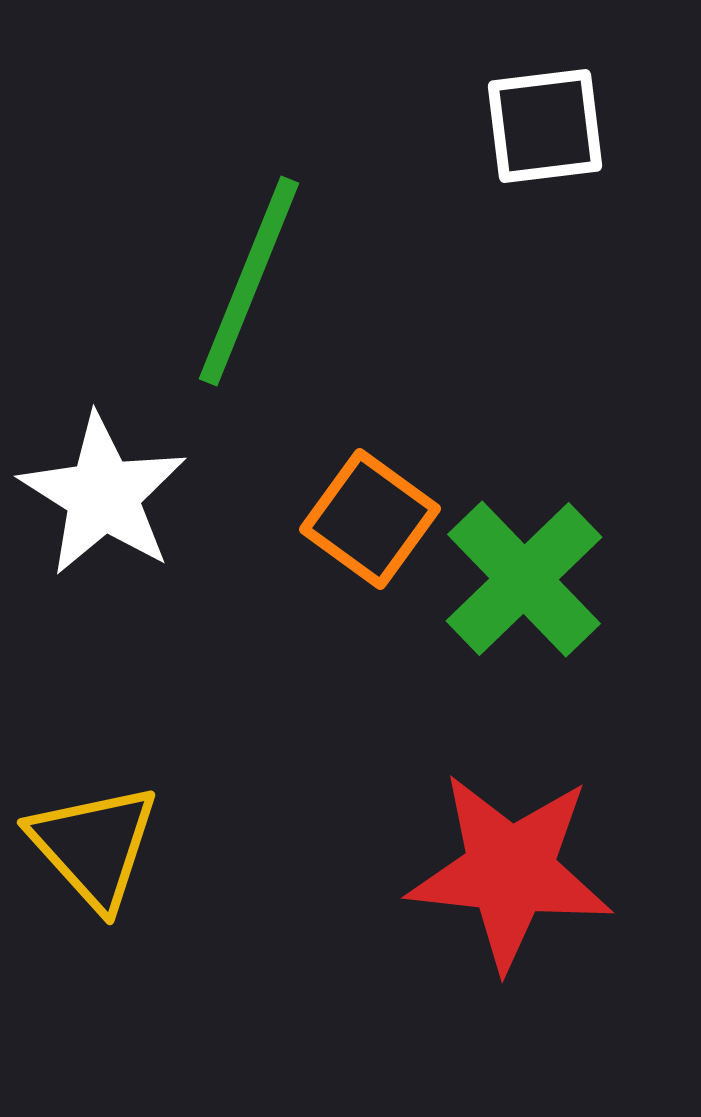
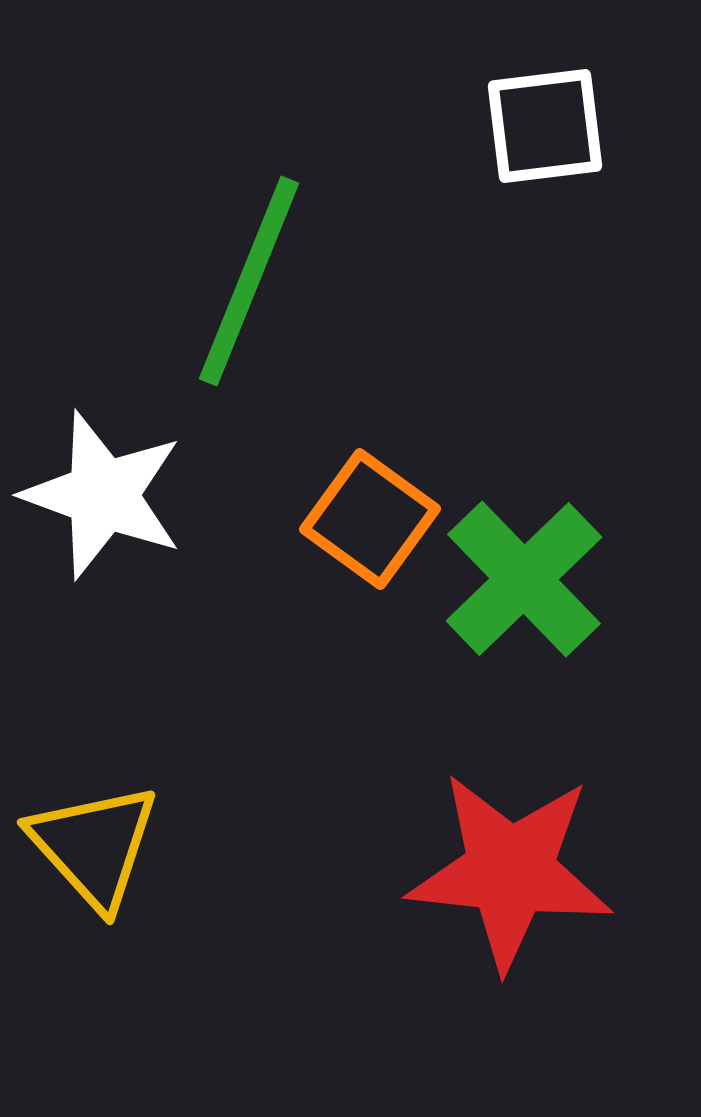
white star: rotated 12 degrees counterclockwise
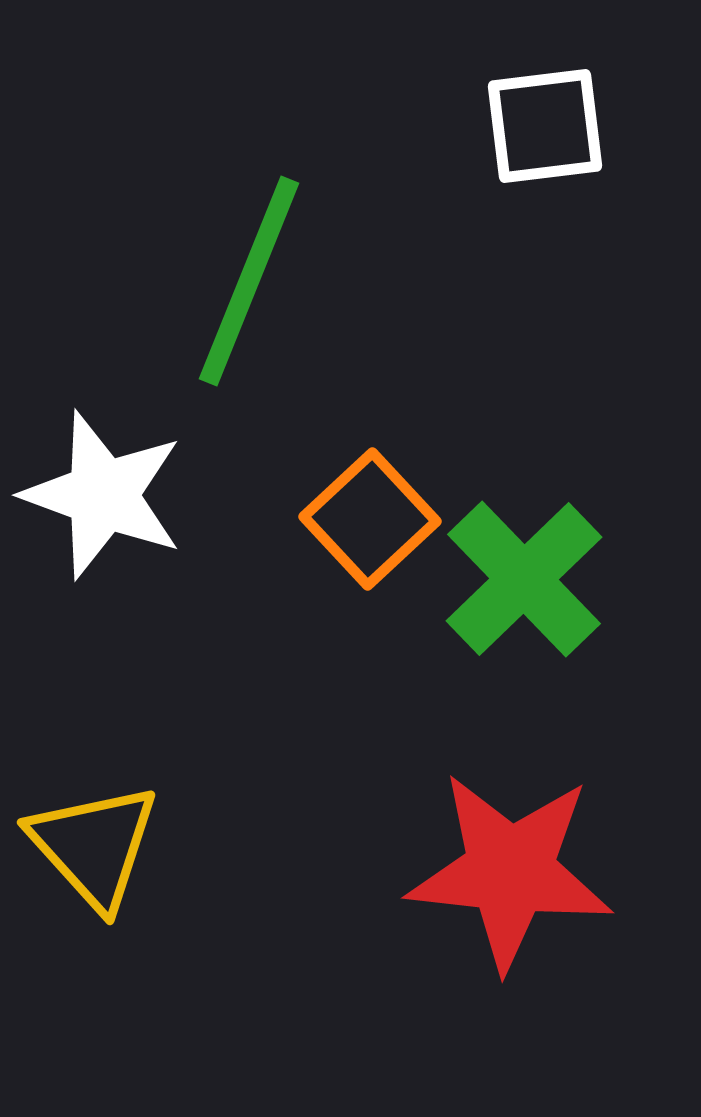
orange square: rotated 11 degrees clockwise
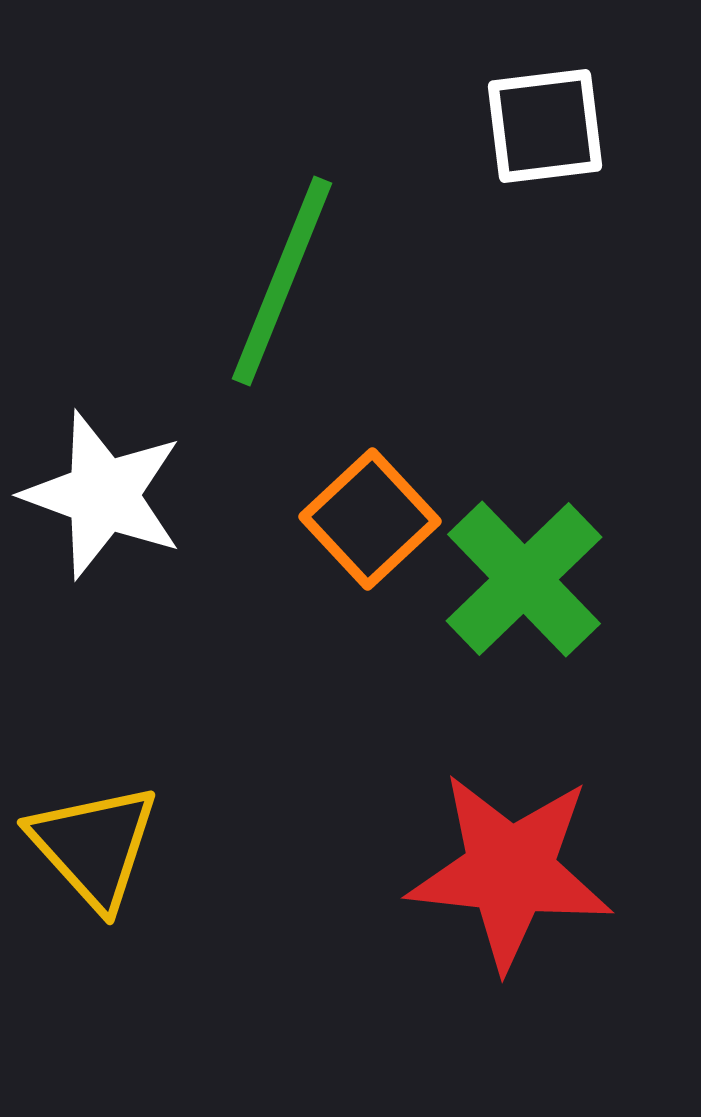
green line: moved 33 px right
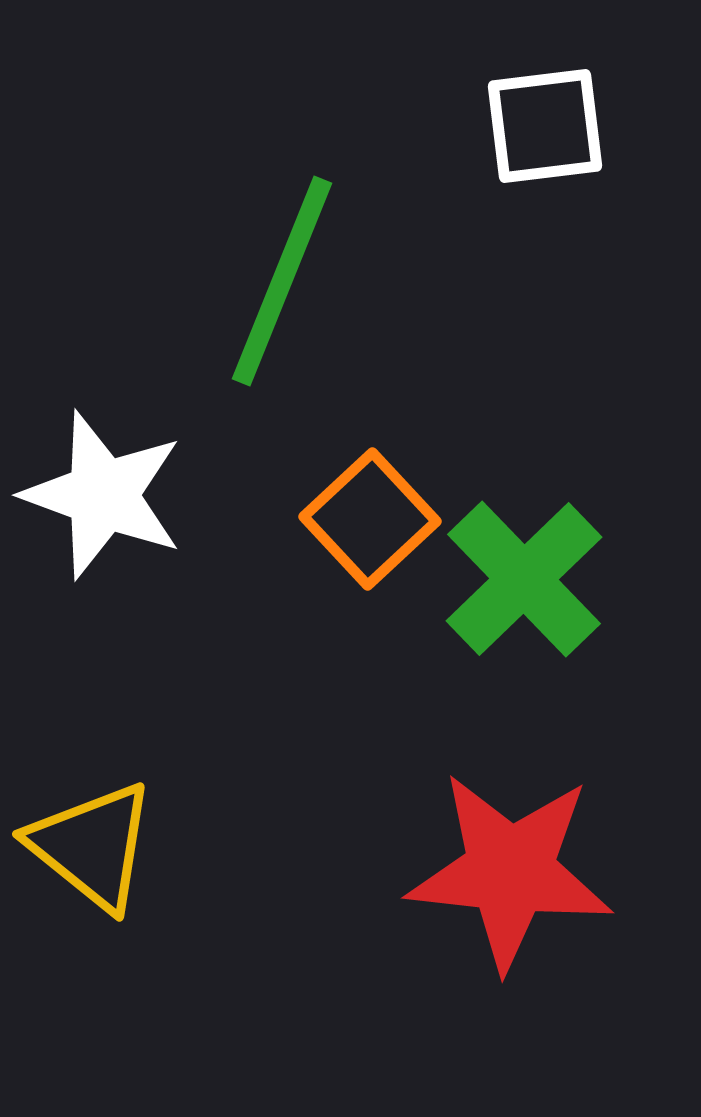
yellow triangle: moved 2 px left; rotated 9 degrees counterclockwise
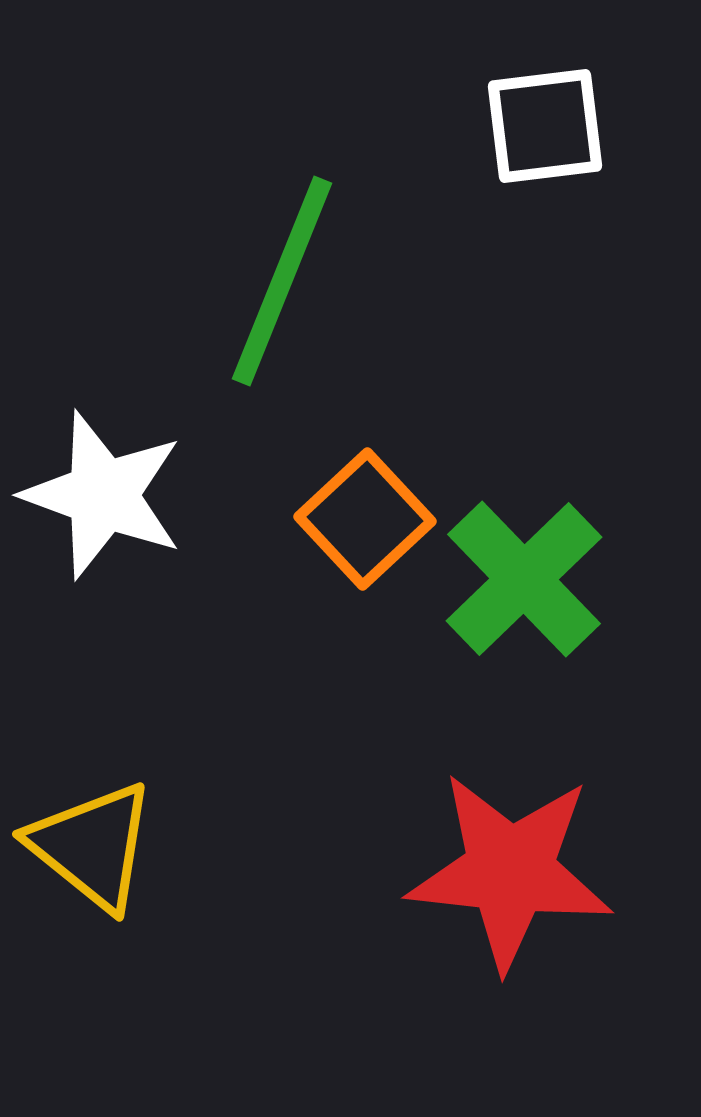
orange square: moved 5 px left
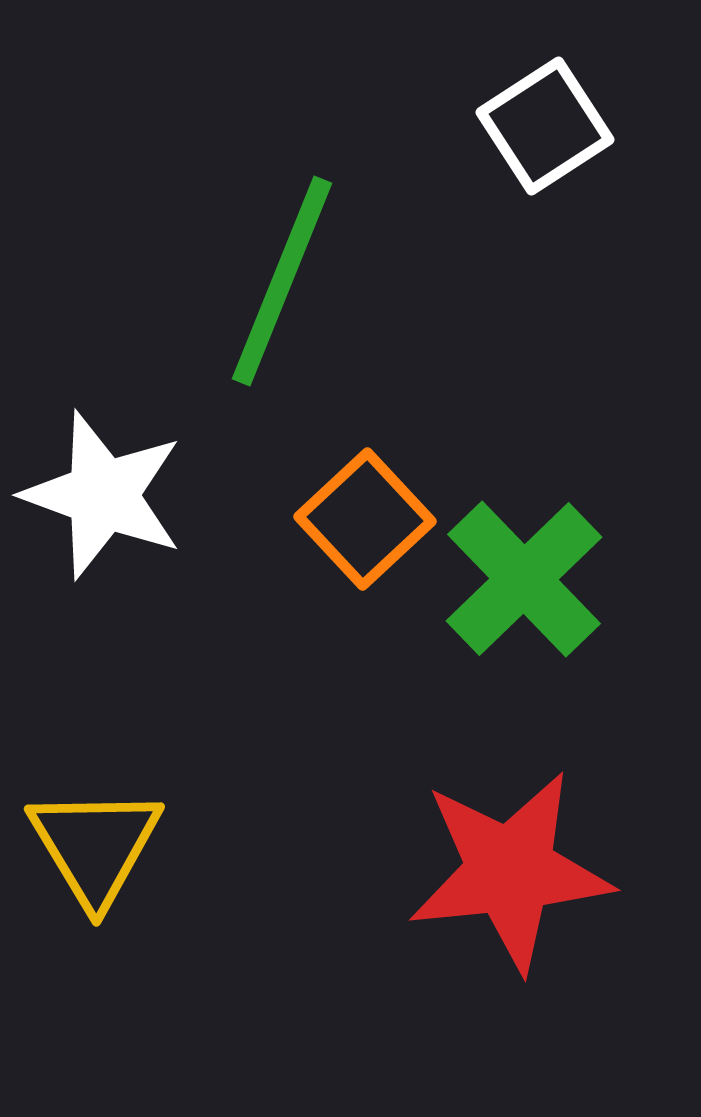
white square: rotated 26 degrees counterclockwise
yellow triangle: moved 3 px right; rotated 20 degrees clockwise
red star: rotated 12 degrees counterclockwise
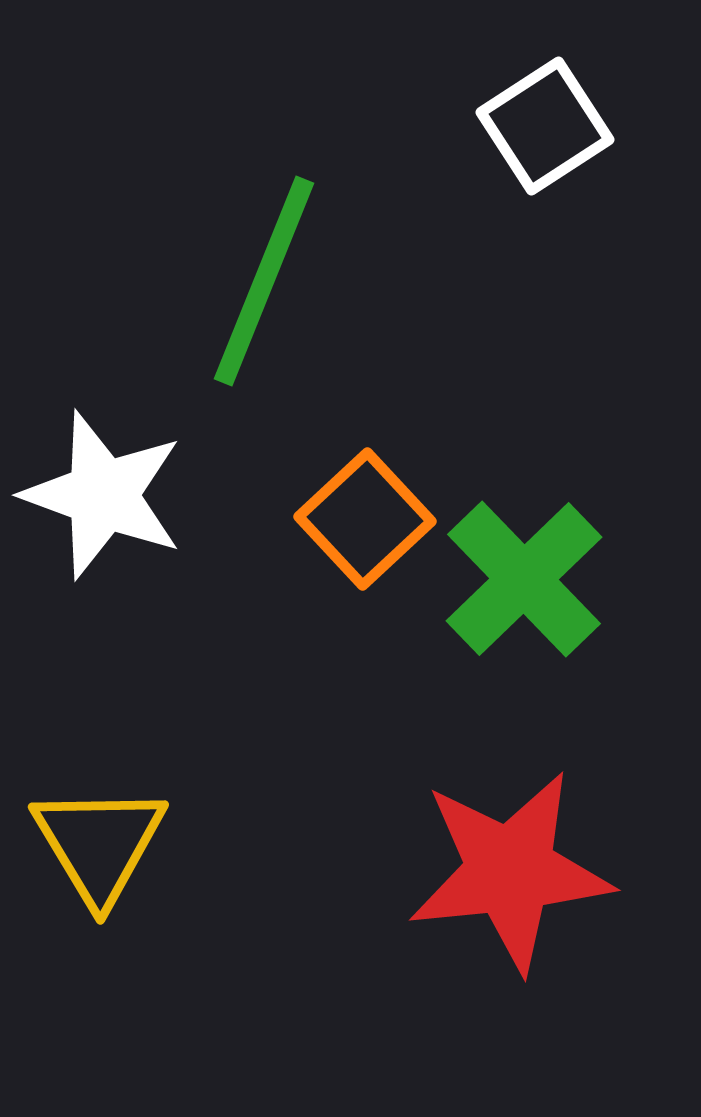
green line: moved 18 px left
yellow triangle: moved 4 px right, 2 px up
